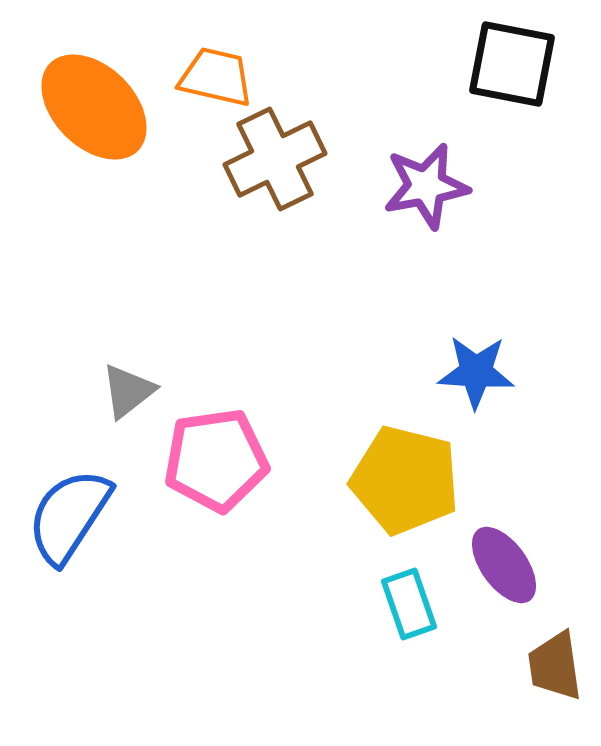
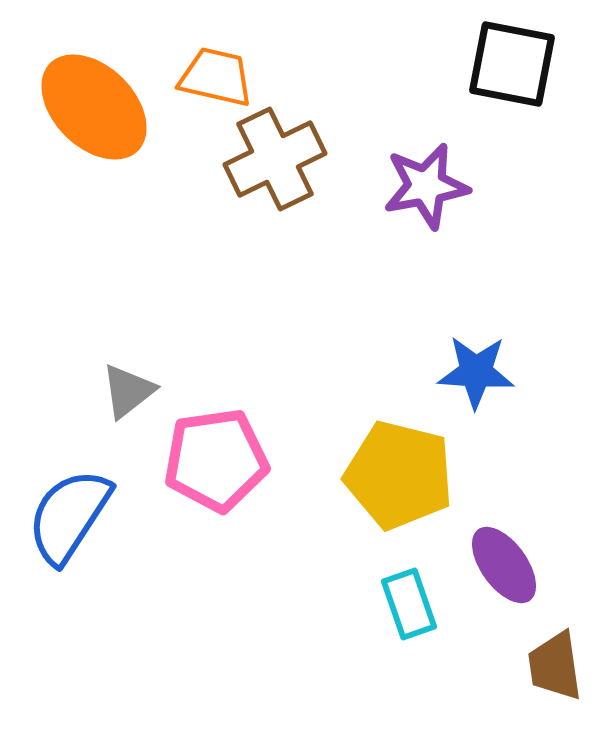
yellow pentagon: moved 6 px left, 5 px up
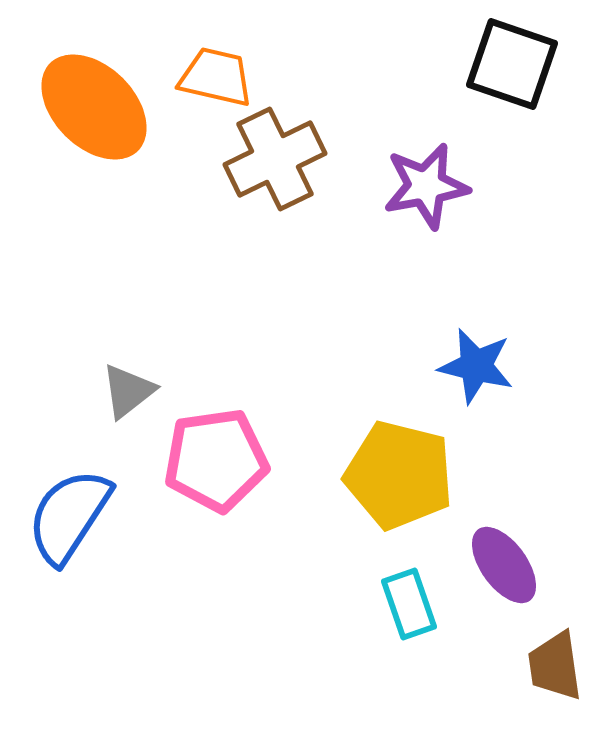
black square: rotated 8 degrees clockwise
blue star: moved 6 px up; rotated 10 degrees clockwise
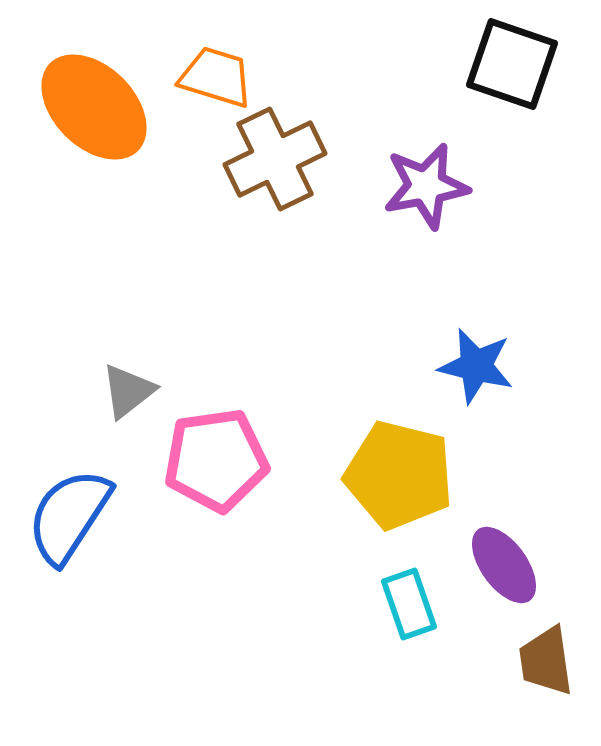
orange trapezoid: rotated 4 degrees clockwise
brown trapezoid: moved 9 px left, 5 px up
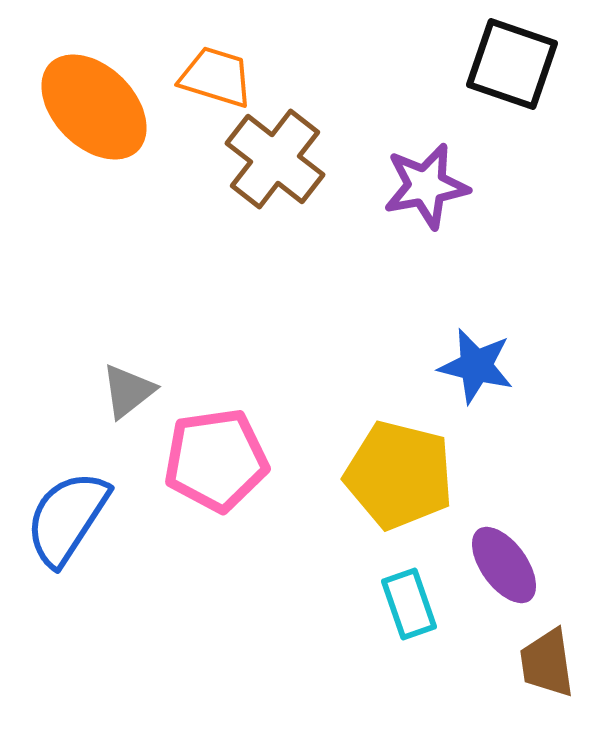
brown cross: rotated 26 degrees counterclockwise
blue semicircle: moved 2 px left, 2 px down
brown trapezoid: moved 1 px right, 2 px down
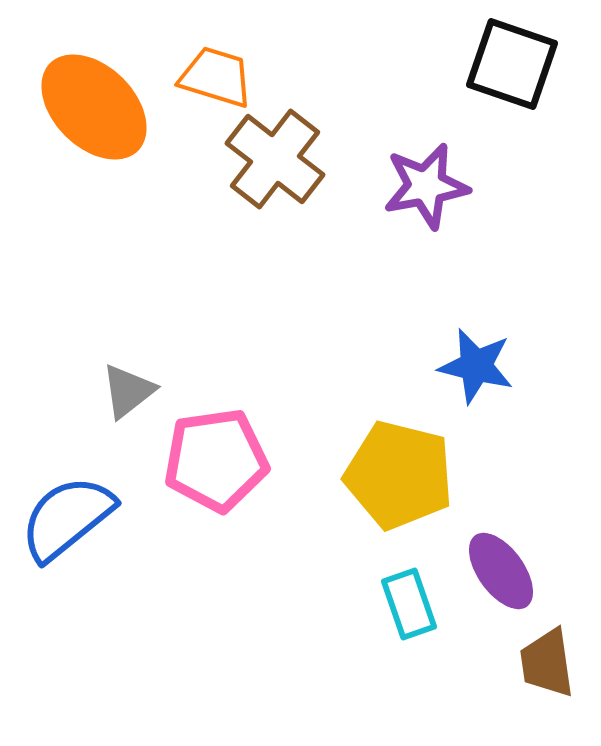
blue semicircle: rotated 18 degrees clockwise
purple ellipse: moved 3 px left, 6 px down
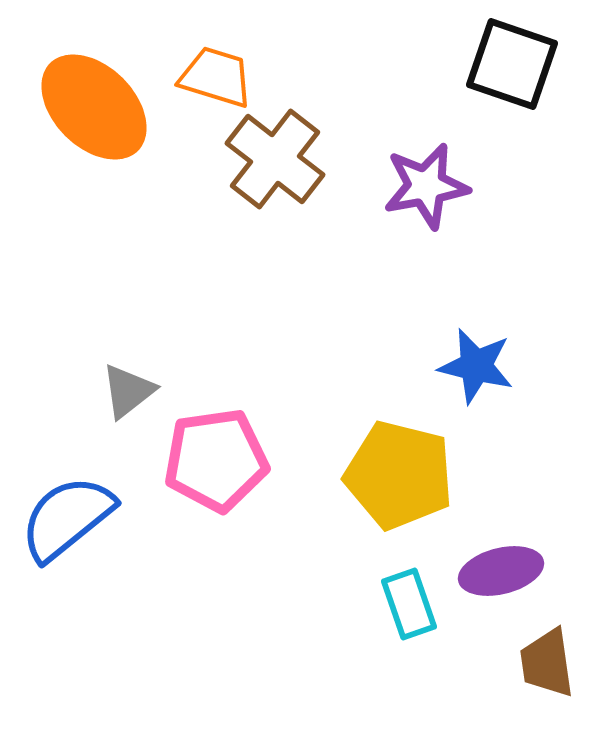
purple ellipse: rotated 68 degrees counterclockwise
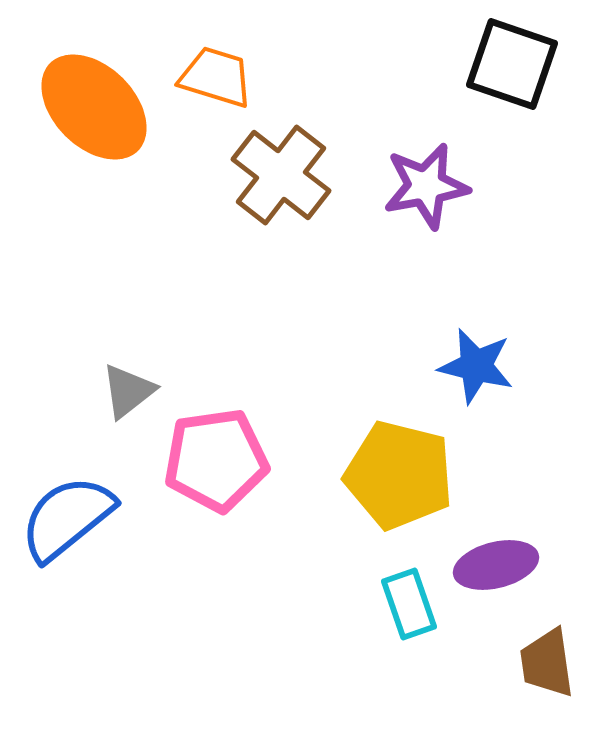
brown cross: moved 6 px right, 16 px down
purple ellipse: moved 5 px left, 6 px up
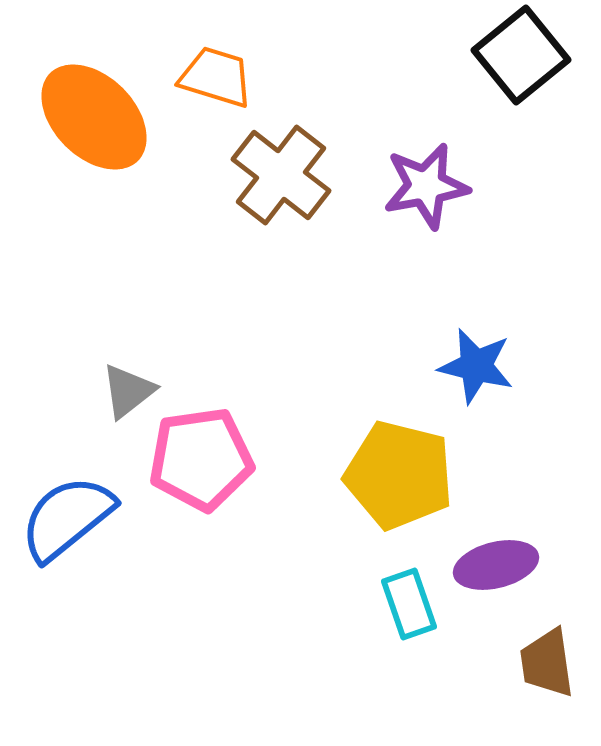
black square: moved 9 px right, 9 px up; rotated 32 degrees clockwise
orange ellipse: moved 10 px down
pink pentagon: moved 15 px left, 1 px up
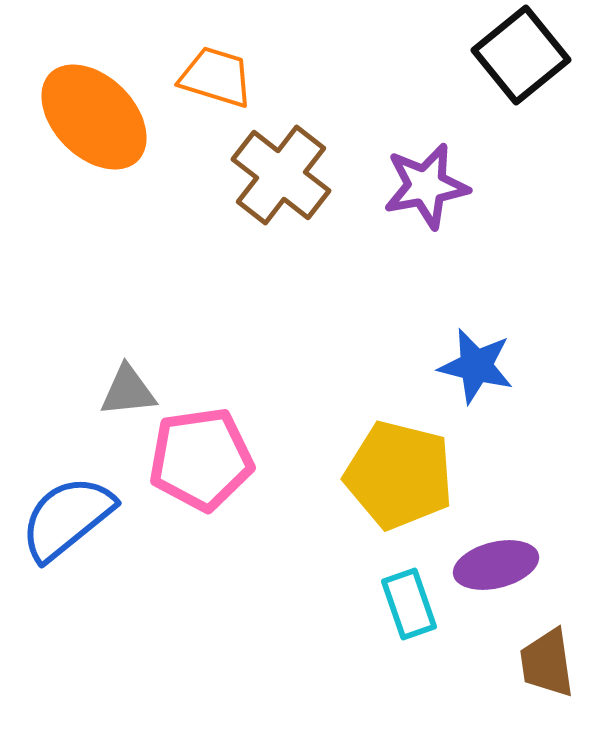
gray triangle: rotated 32 degrees clockwise
